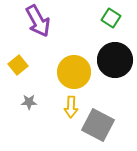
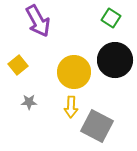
gray square: moved 1 px left, 1 px down
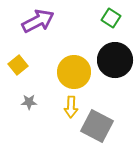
purple arrow: rotated 88 degrees counterclockwise
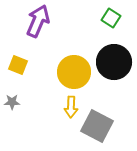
purple arrow: rotated 40 degrees counterclockwise
black circle: moved 1 px left, 2 px down
yellow square: rotated 30 degrees counterclockwise
gray star: moved 17 px left
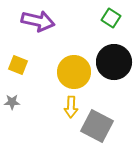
purple arrow: rotated 80 degrees clockwise
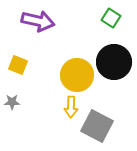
yellow circle: moved 3 px right, 3 px down
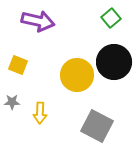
green square: rotated 18 degrees clockwise
yellow arrow: moved 31 px left, 6 px down
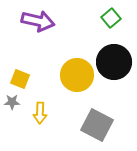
yellow square: moved 2 px right, 14 px down
gray square: moved 1 px up
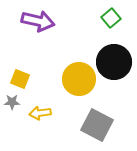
yellow circle: moved 2 px right, 4 px down
yellow arrow: rotated 80 degrees clockwise
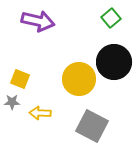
yellow arrow: rotated 10 degrees clockwise
gray square: moved 5 px left, 1 px down
